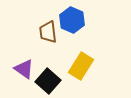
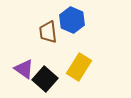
yellow rectangle: moved 2 px left, 1 px down
black square: moved 3 px left, 2 px up
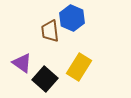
blue hexagon: moved 2 px up
brown trapezoid: moved 2 px right, 1 px up
purple triangle: moved 2 px left, 6 px up
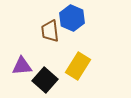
purple triangle: moved 3 px down; rotated 40 degrees counterclockwise
yellow rectangle: moved 1 px left, 1 px up
black square: moved 1 px down
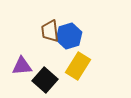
blue hexagon: moved 3 px left, 18 px down; rotated 20 degrees clockwise
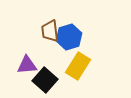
blue hexagon: moved 1 px down
purple triangle: moved 5 px right, 1 px up
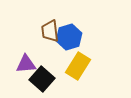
purple triangle: moved 1 px left, 1 px up
black square: moved 3 px left, 1 px up
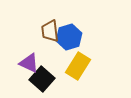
purple triangle: moved 3 px right, 1 px up; rotated 30 degrees clockwise
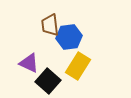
brown trapezoid: moved 6 px up
blue hexagon: rotated 10 degrees clockwise
black square: moved 6 px right, 2 px down
